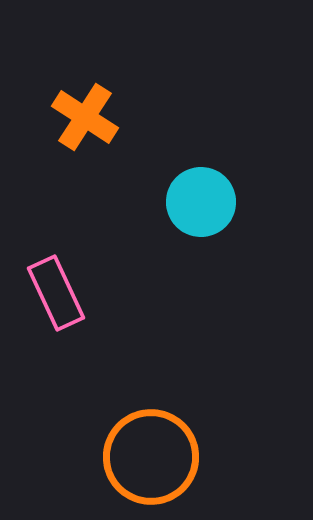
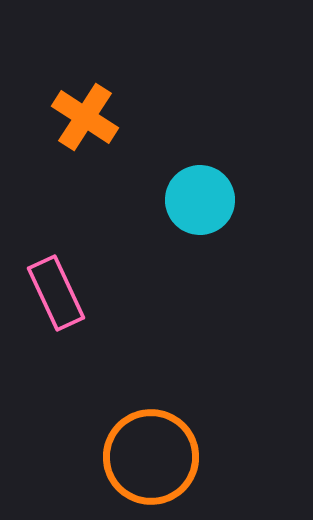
cyan circle: moved 1 px left, 2 px up
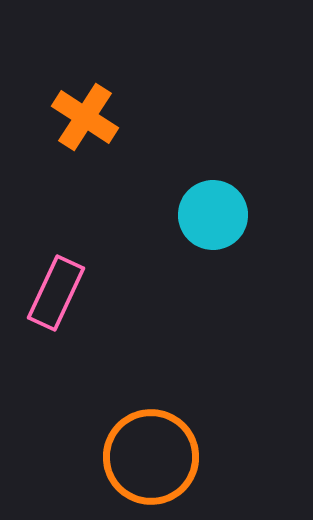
cyan circle: moved 13 px right, 15 px down
pink rectangle: rotated 50 degrees clockwise
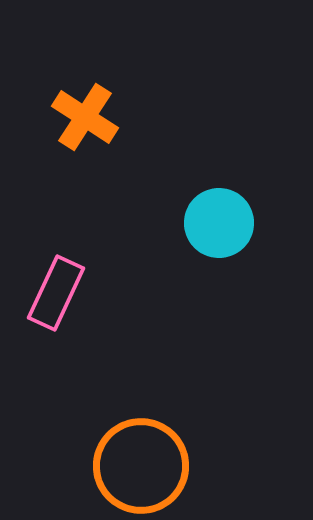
cyan circle: moved 6 px right, 8 px down
orange circle: moved 10 px left, 9 px down
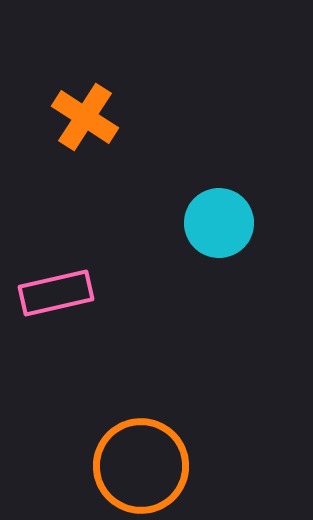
pink rectangle: rotated 52 degrees clockwise
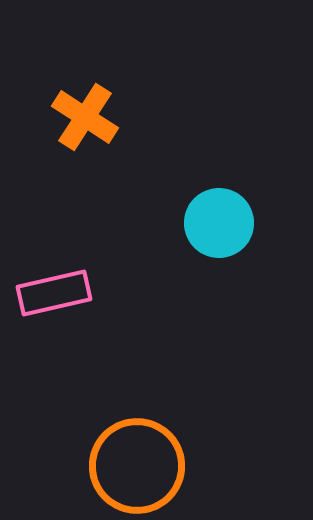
pink rectangle: moved 2 px left
orange circle: moved 4 px left
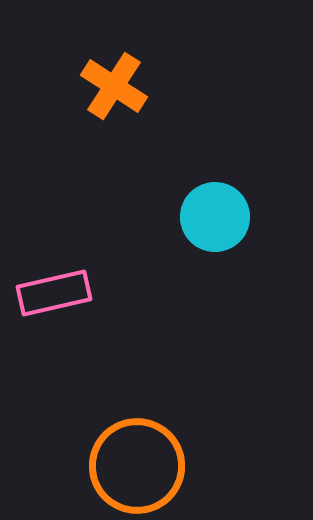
orange cross: moved 29 px right, 31 px up
cyan circle: moved 4 px left, 6 px up
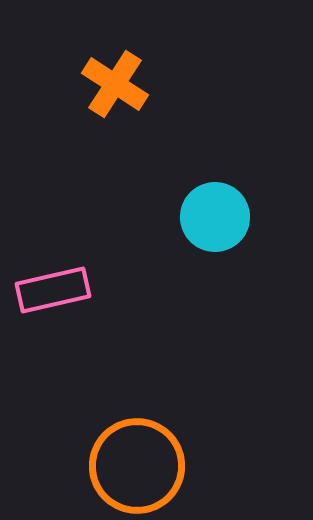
orange cross: moved 1 px right, 2 px up
pink rectangle: moved 1 px left, 3 px up
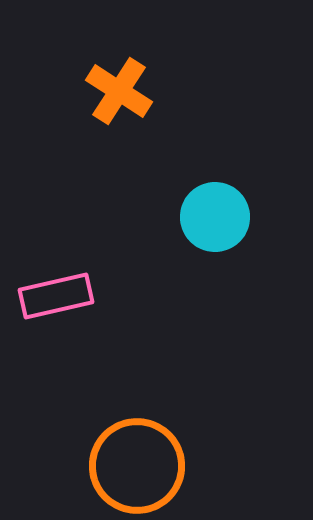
orange cross: moved 4 px right, 7 px down
pink rectangle: moved 3 px right, 6 px down
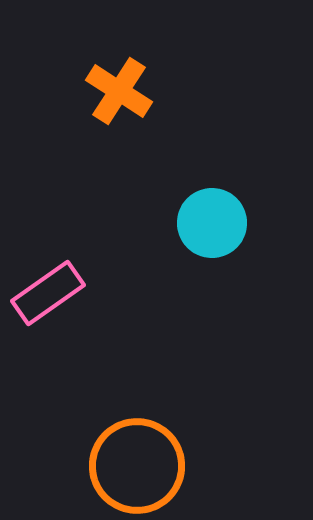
cyan circle: moved 3 px left, 6 px down
pink rectangle: moved 8 px left, 3 px up; rotated 22 degrees counterclockwise
